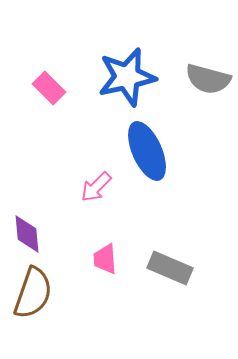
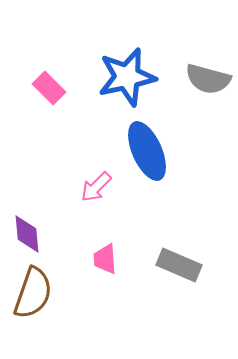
gray rectangle: moved 9 px right, 3 px up
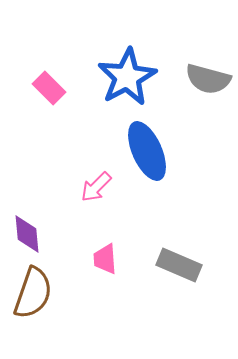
blue star: rotated 16 degrees counterclockwise
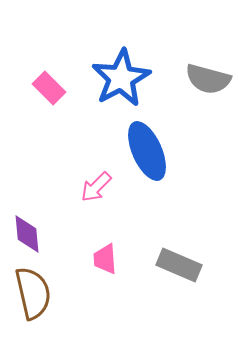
blue star: moved 6 px left, 1 px down
brown semicircle: rotated 32 degrees counterclockwise
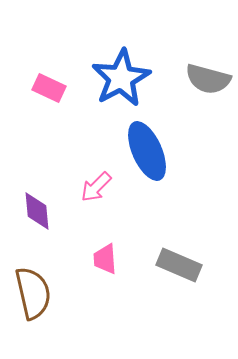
pink rectangle: rotated 20 degrees counterclockwise
purple diamond: moved 10 px right, 23 px up
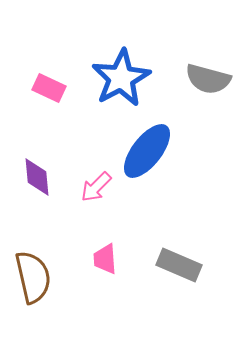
blue ellipse: rotated 62 degrees clockwise
purple diamond: moved 34 px up
brown semicircle: moved 16 px up
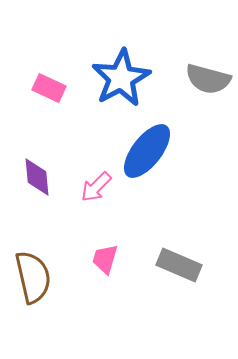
pink trapezoid: rotated 20 degrees clockwise
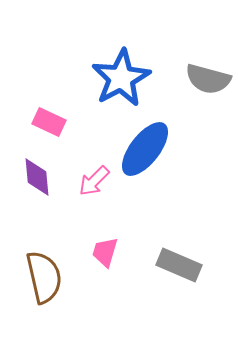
pink rectangle: moved 34 px down
blue ellipse: moved 2 px left, 2 px up
pink arrow: moved 2 px left, 6 px up
pink trapezoid: moved 7 px up
brown semicircle: moved 11 px right
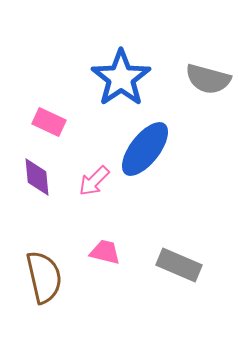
blue star: rotated 6 degrees counterclockwise
pink trapezoid: rotated 88 degrees clockwise
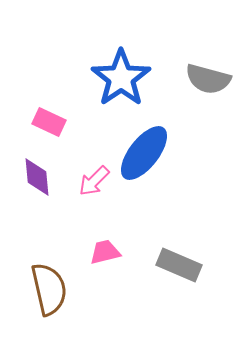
blue ellipse: moved 1 px left, 4 px down
pink trapezoid: rotated 28 degrees counterclockwise
brown semicircle: moved 5 px right, 12 px down
